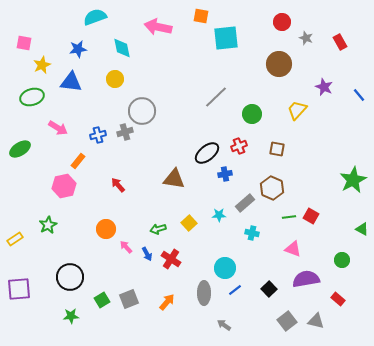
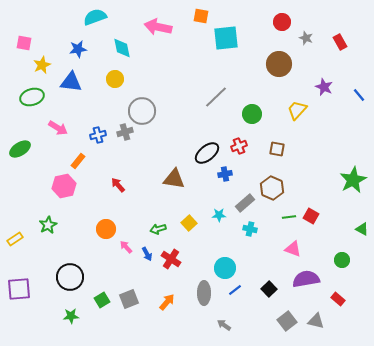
cyan cross at (252, 233): moved 2 px left, 4 px up
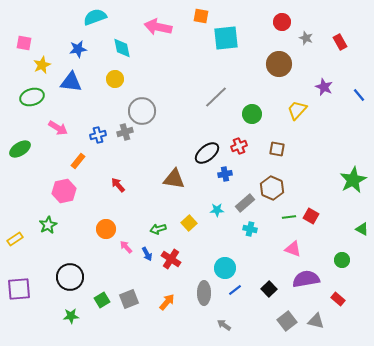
pink hexagon at (64, 186): moved 5 px down
cyan star at (219, 215): moved 2 px left, 5 px up
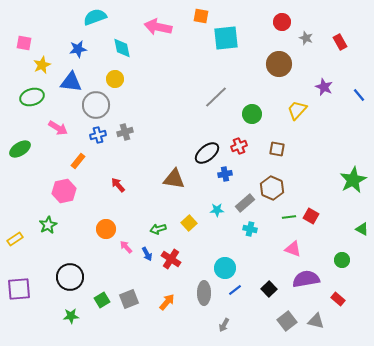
gray circle at (142, 111): moved 46 px left, 6 px up
gray arrow at (224, 325): rotated 96 degrees counterclockwise
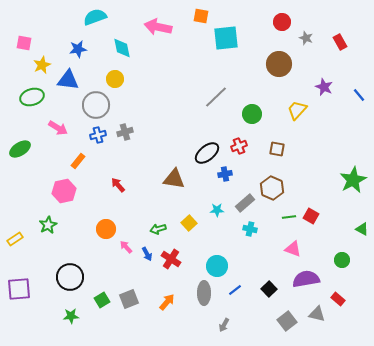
blue triangle at (71, 82): moved 3 px left, 2 px up
cyan circle at (225, 268): moved 8 px left, 2 px up
gray triangle at (316, 321): moved 1 px right, 7 px up
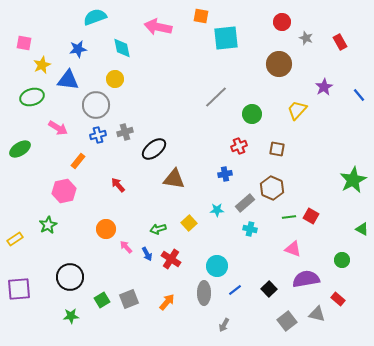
purple star at (324, 87): rotated 18 degrees clockwise
black ellipse at (207, 153): moved 53 px left, 4 px up
